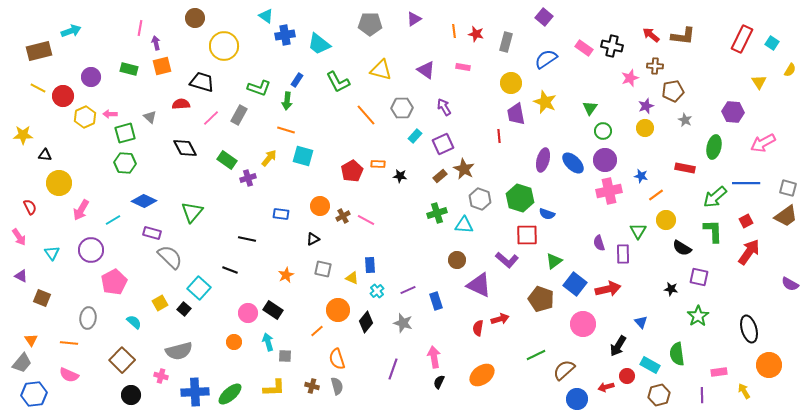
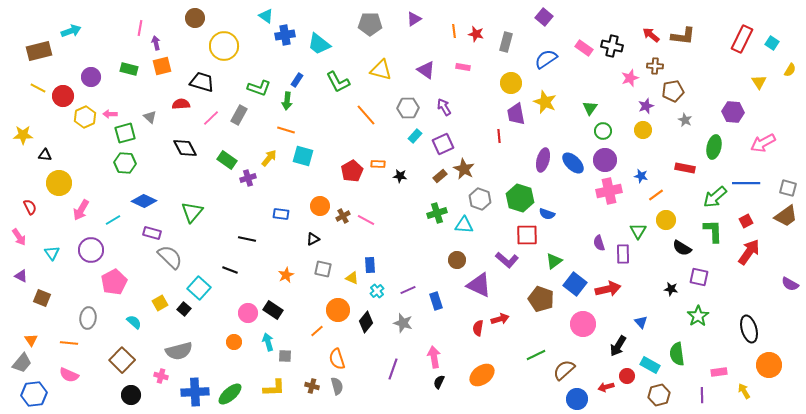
gray hexagon at (402, 108): moved 6 px right
yellow circle at (645, 128): moved 2 px left, 2 px down
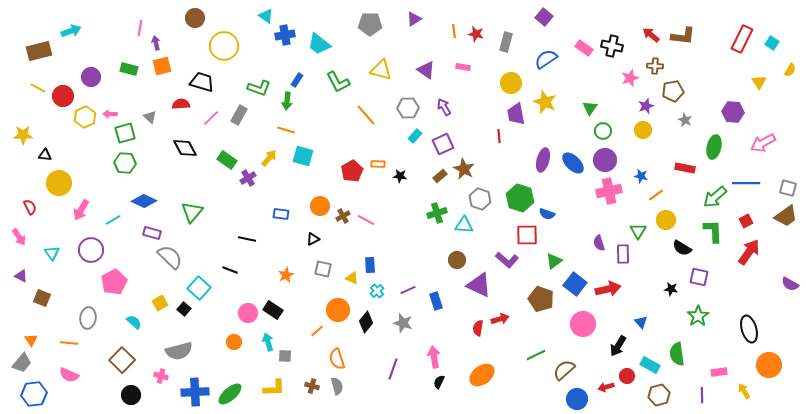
purple cross at (248, 178): rotated 14 degrees counterclockwise
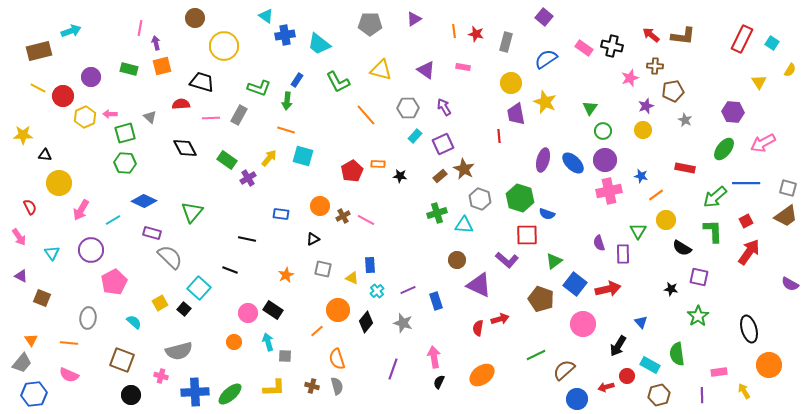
pink line at (211, 118): rotated 42 degrees clockwise
green ellipse at (714, 147): moved 10 px right, 2 px down; rotated 25 degrees clockwise
brown square at (122, 360): rotated 25 degrees counterclockwise
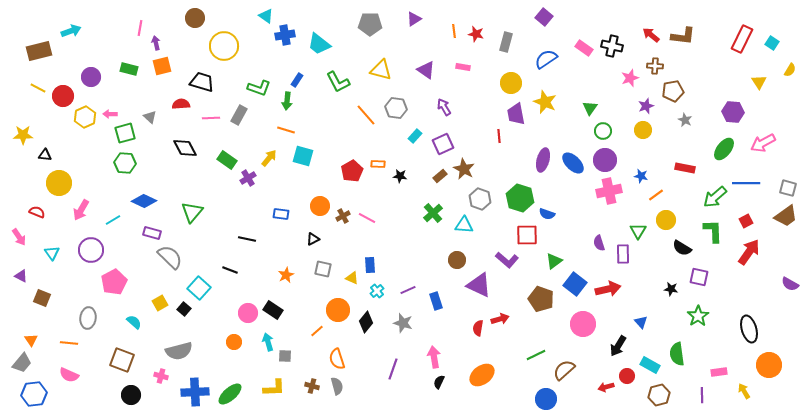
gray hexagon at (408, 108): moved 12 px left; rotated 10 degrees clockwise
red semicircle at (30, 207): moved 7 px right, 5 px down; rotated 42 degrees counterclockwise
green cross at (437, 213): moved 4 px left; rotated 24 degrees counterclockwise
pink line at (366, 220): moved 1 px right, 2 px up
blue circle at (577, 399): moved 31 px left
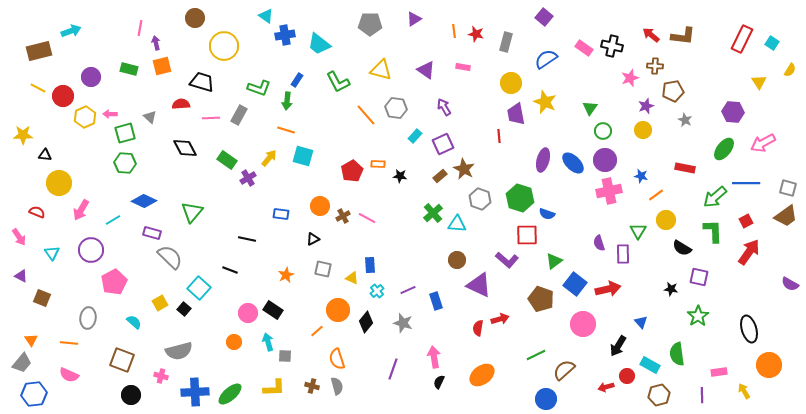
cyan triangle at (464, 225): moved 7 px left, 1 px up
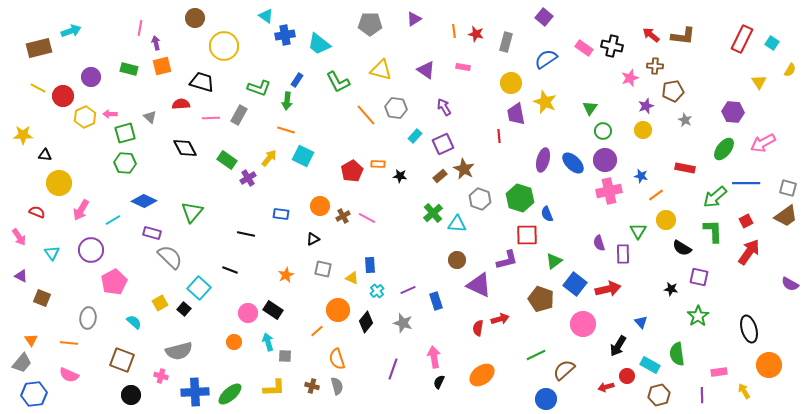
brown rectangle at (39, 51): moved 3 px up
cyan square at (303, 156): rotated 10 degrees clockwise
blue semicircle at (547, 214): rotated 49 degrees clockwise
black line at (247, 239): moved 1 px left, 5 px up
purple L-shape at (507, 260): rotated 55 degrees counterclockwise
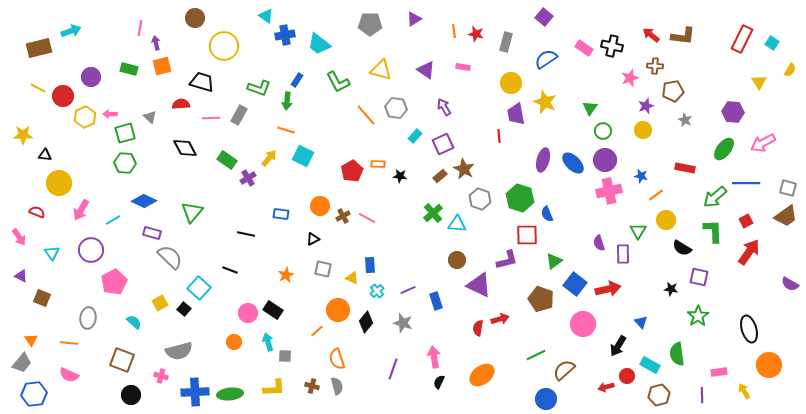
green ellipse at (230, 394): rotated 35 degrees clockwise
